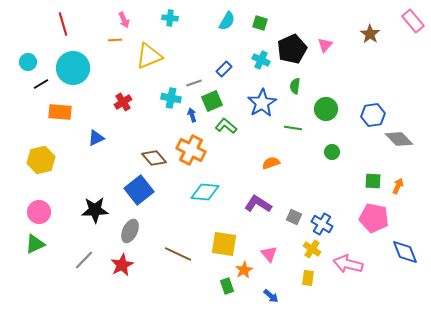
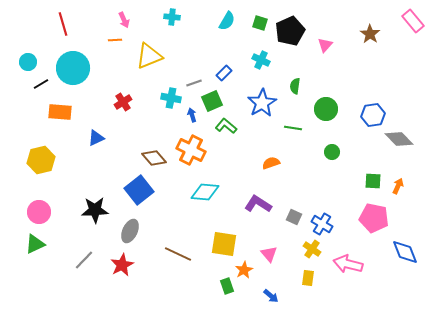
cyan cross at (170, 18): moved 2 px right, 1 px up
black pentagon at (292, 49): moved 2 px left, 18 px up
blue rectangle at (224, 69): moved 4 px down
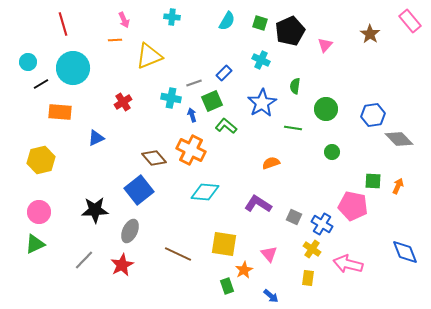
pink rectangle at (413, 21): moved 3 px left
pink pentagon at (374, 218): moved 21 px left, 12 px up
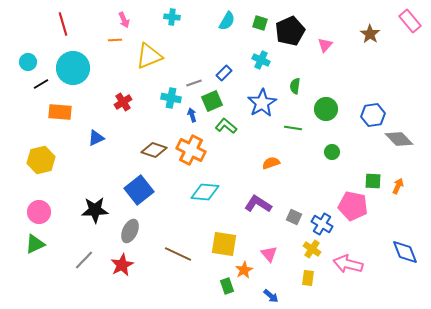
brown diamond at (154, 158): moved 8 px up; rotated 30 degrees counterclockwise
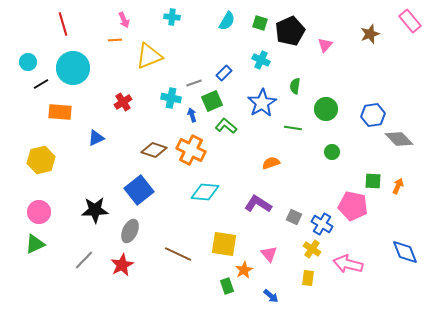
brown star at (370, 34): rotated 18 degrees clockwise
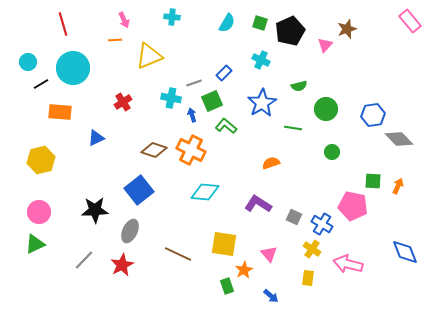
cyan semicircle at (227, 21): moved 2 px down
brown star at (370, 34): moved 23 px left, 5 px up
green semicircle at (295, 86): moved 4 px right; rotated 112 degrees counterclockwise
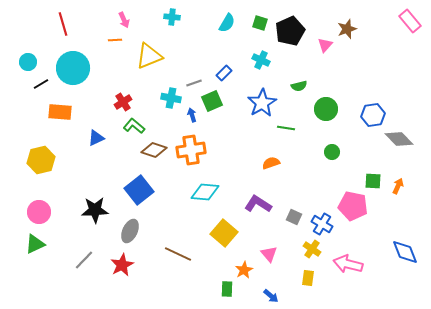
green L-shape at (226, 126): moved 92 px left
green line at (293, 128): moved 7 px left
orange cross at (191, 150): rotated 36 degrees counterclockwise
yellow square at (224, 244): moved 11 px up; rotated 32 degrees clockwise
green rectangle at (227, 286): moved 3 px down; rotated 21 degrees clockwise
